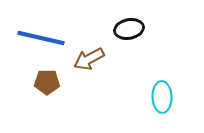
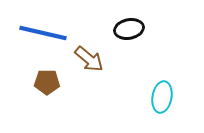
blue line: moved 2 px right, 5 px up
brown arrow: rotated 112 degrees counterclockwise
cyan ellipse: rotated 12 degrees clockwise
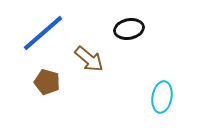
blue line: rotated 54 degrees counterclockwise
brown pentagon: rotated 15 degrees clockwise
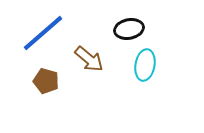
brown pentagon: moved 1 px left, 1 px up
cyan ellipse: moved 17 px left, 32 px up
